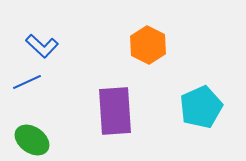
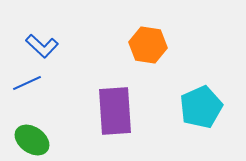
orange hexagon: rotated 18 degrees counterclockwise
blue line: moved 1 px down
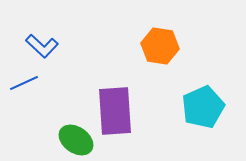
orange hexagon: moved 12 px right, 1 px down
blue line: moved 3 px left
cyan pentagon: moved 2 px right
green ellipse: moved 44 px right
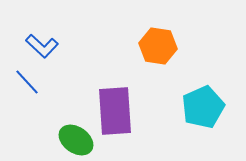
orange hexagon: moved 2 px left
blue line: moved 3 px right, 1 px up; rotated 72 degrees clockwise
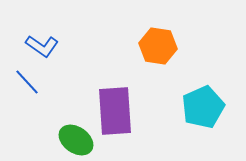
blue L-shape: rotated 8 degrees counterclockwise
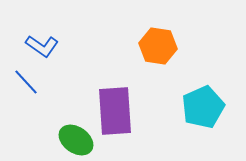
blue line: moved 1 px left
